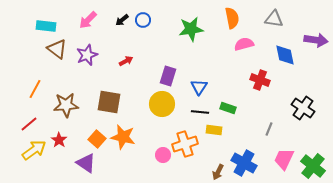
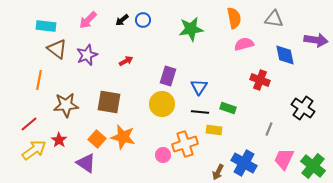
orange semicircle: moved 2 px right
orange line: moved 4 px right, 9 px up; rotated 18 degrees counterclockwise
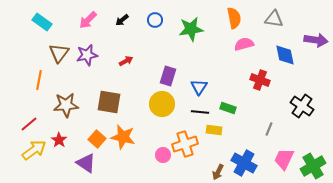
blue circle: moved 12 px right
cyan rectangle: moved 4 px left, 4 px up; rotated 30 degrees clockwise
brown triangle: moved 2 px right, 4 px down; rotated 30 degrees clockwise
purple star: rotated 10 degrees clockwise
black cross: moved 1 px left, 2 px up
green cross: rotated 20 degrees clockwise
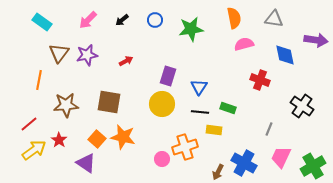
orange cross: moved 3 px down
pink circle: moved 1 px left, 4 px down
pink trapezoid: moved 3 px left, 2 px up
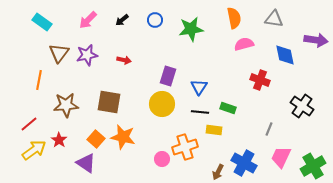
red arrow: moved 2 px left, 1 px up; rotated 40 degrees clockwise
orange square: moved 1 px left
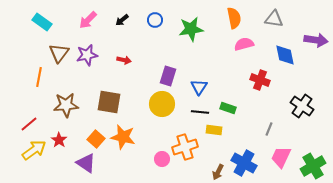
orange line: moved 3 px up
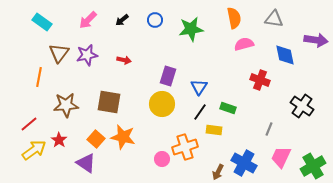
black line: rotated 60 degrees counterclockwise
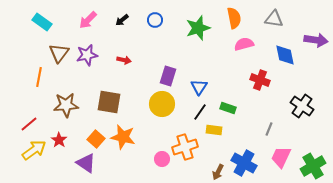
green star: moved 7 px right, 1 px up; rotated 10 degrees counterclockwise
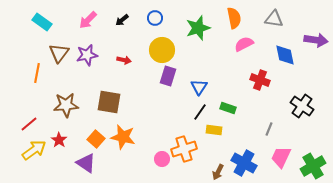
blue circle: moved 2 px up
pink semicircle: rotated 12 degrees counterclockwise
orange line: moved 2 px left, 4 px up
yellow circle: moved 54 px up
orange cross: moved 1 px left, 2 px down
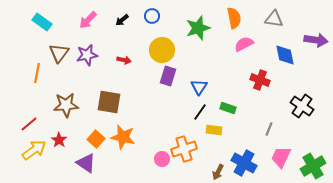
blue circle: moved 3 px left, 2 px up
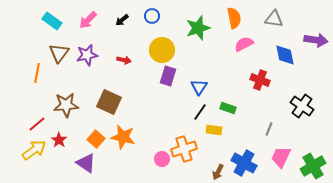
cyan rectangle: moved 10 px right, 1 px up
brown square: rotated 15 degrees clockwise
red line: moved 8 px right
